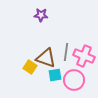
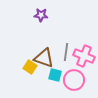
brown triangle: moved 2 px left
cyan square: rotated 24 degrees clockwise
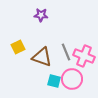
gray line: rotated 30 degrees counterclockwise
brown triangle: moved 2 px left, 1 px up
yellow square: moved 12 px left, 20 px up; rotated 32 degrees clockwise
cyan square: moved 1 px left, 6 px down
pink circle: moved 2 px left, 1 px up
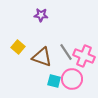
yellow square: rotated 24 degrees counterclockwise
gray line: rotated 12 degrees counterclockwise
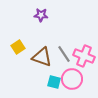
yellow square: rotated 16 degrees clockwise
gray line: moved 2 px left, 2 px down
cyan square: moved 1 px down
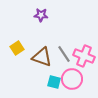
yellow square: moved 1 px left, 1 px down
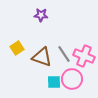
cyan square: rotated 16 degrees counterclockwise
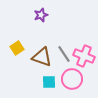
purple star: rotated 24 degrees counterclockwise
cyan square: moved 5 px left
